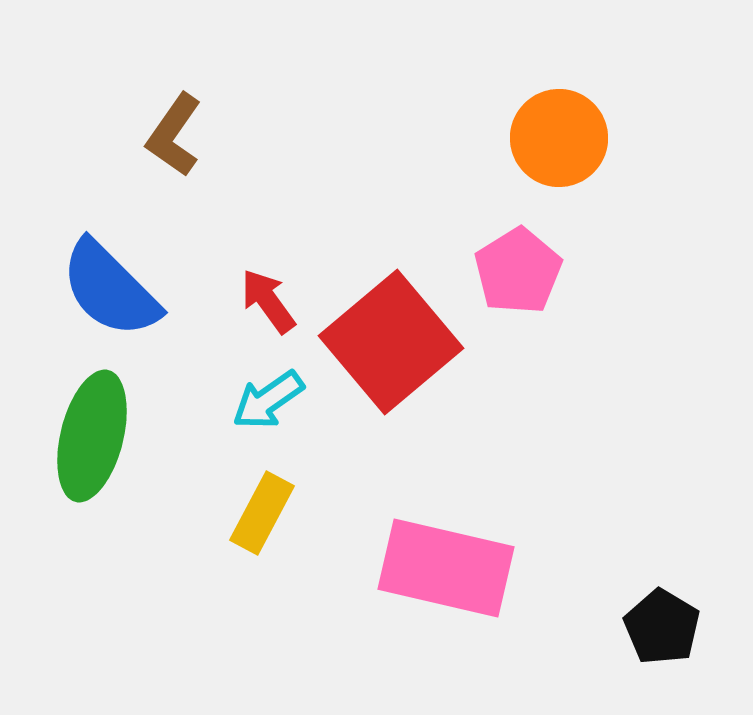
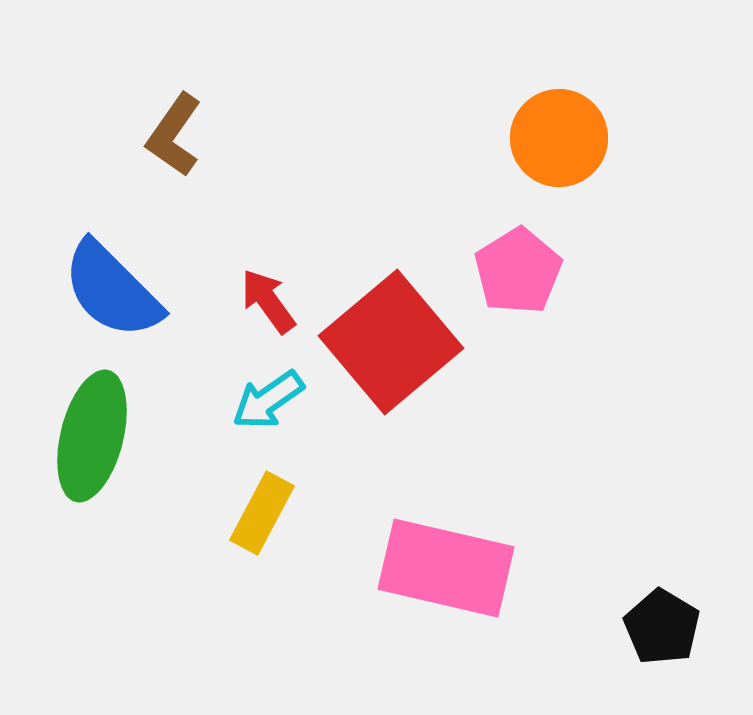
blue semicircle: moved 2 px right, 1 px down
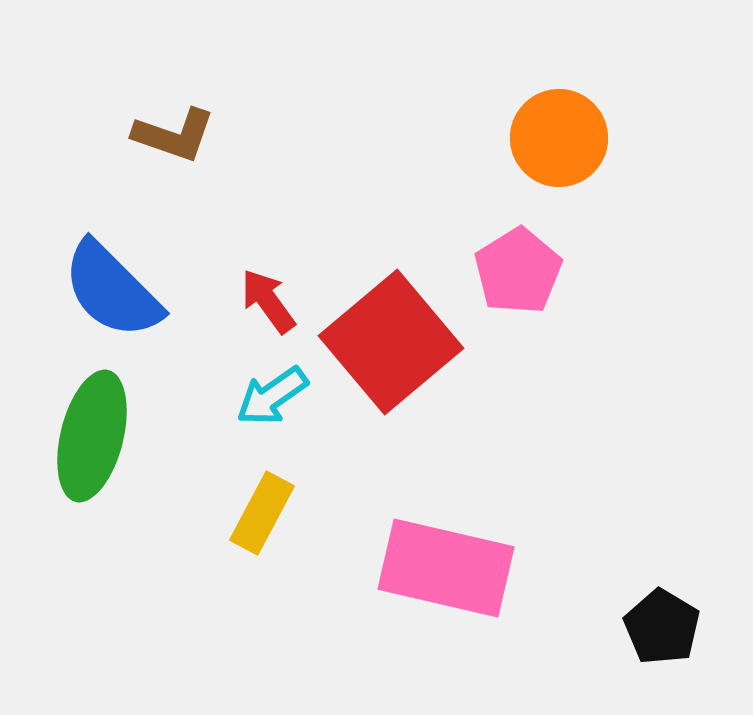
brown L-shape: rotated 106 degrees counterclockwise
cyan arrow: moved 4 px right, 4 px up
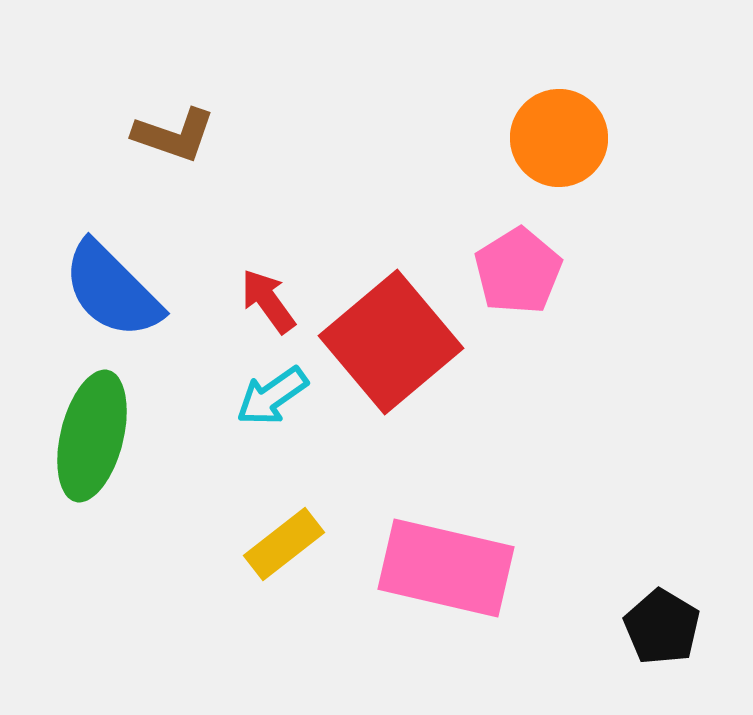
yellow rectangle: moved 22 px right, 31 px down; rotated 24 degrees clockwise
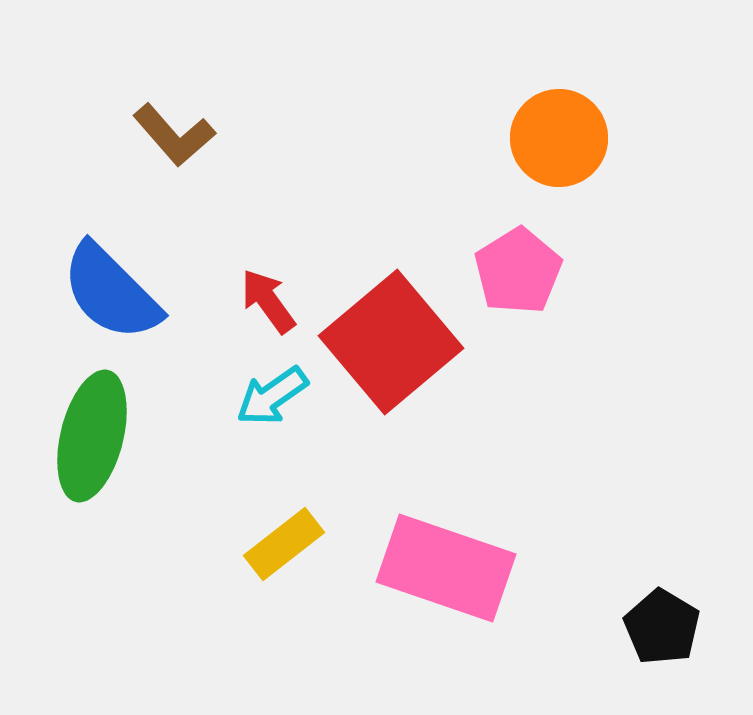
brown L-shape: rotated 30 degrees clockwise
blue semicircle: moved 1 px left, 2 px down
pink rectangle: rotated 6 degrees clockwise
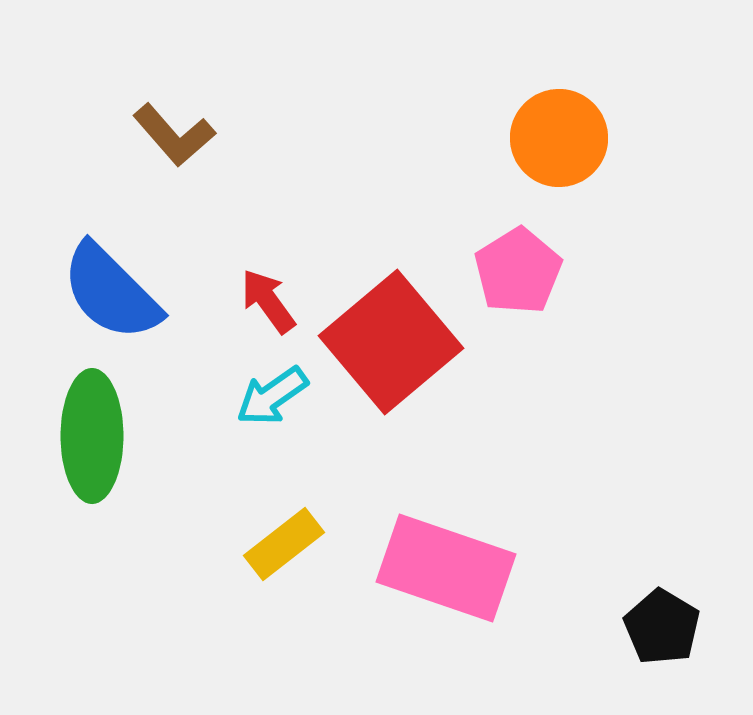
green ellipse: rotated 14 degrees counterclockwise
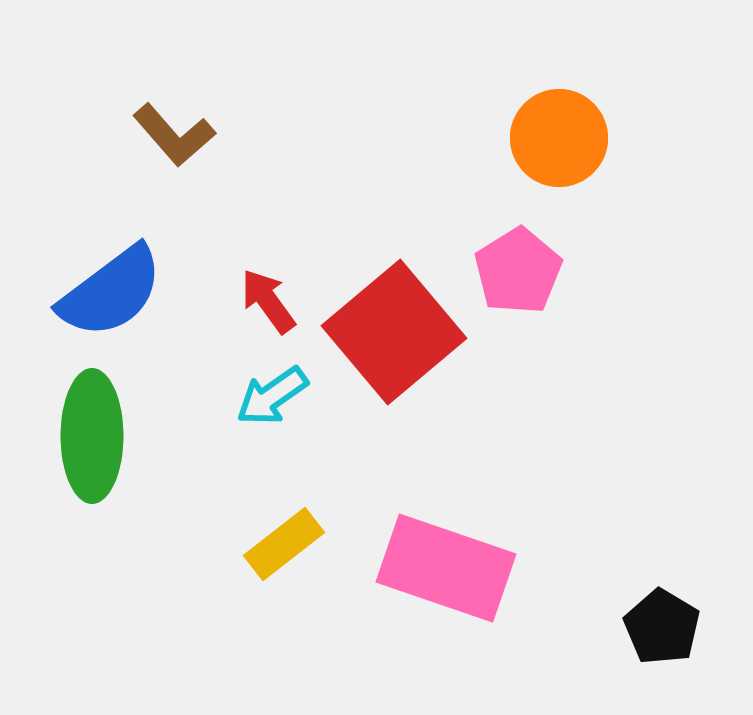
blue semicircle: rotated 82 degrees counterclockwise
red square: moved 3 px right, 10 px up
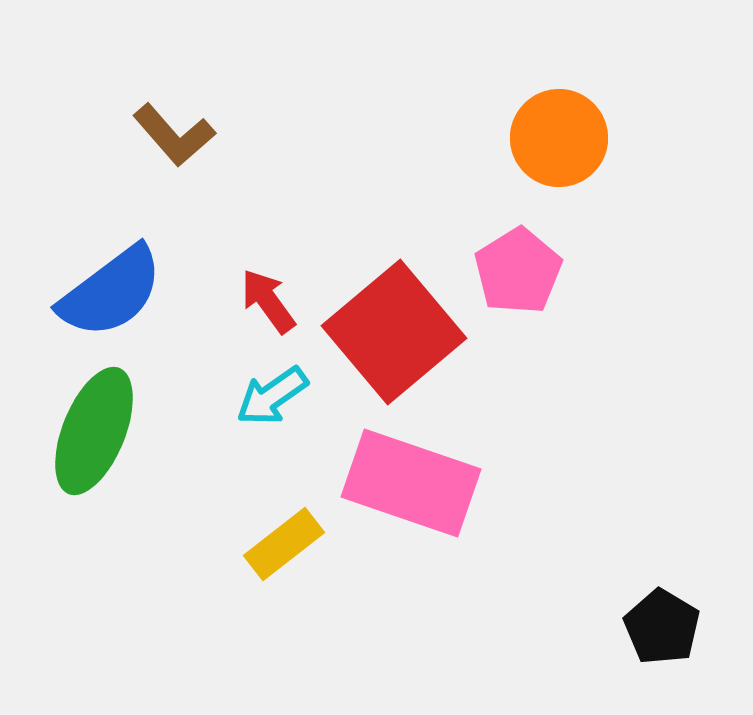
green ellipse: moved 2 px right, 5 px up; rotated 22 degrees clockwise
pink rectangle: moved 35 px left, 85 px up
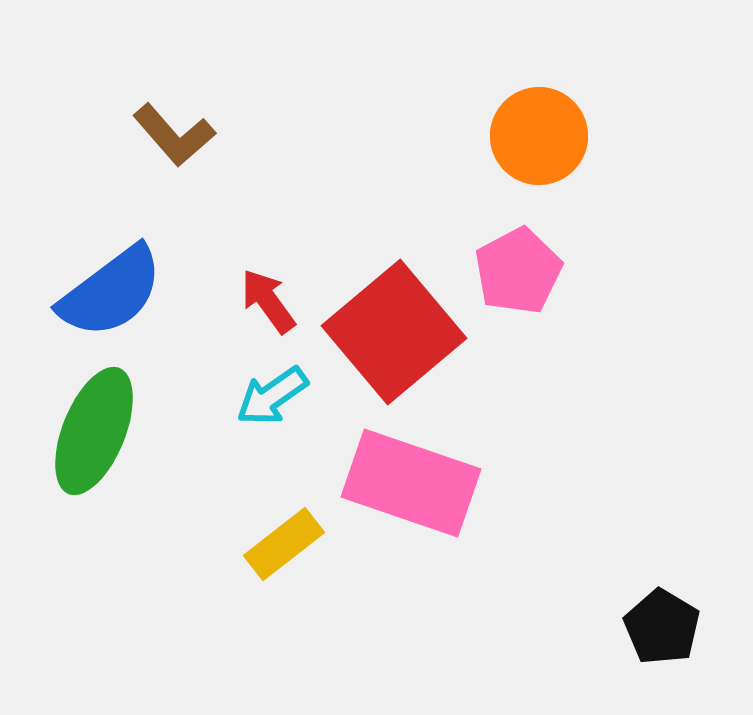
orange circle: moved 20 px left, 2 px up
pink pentagon: rotated 4 degrees clockwise
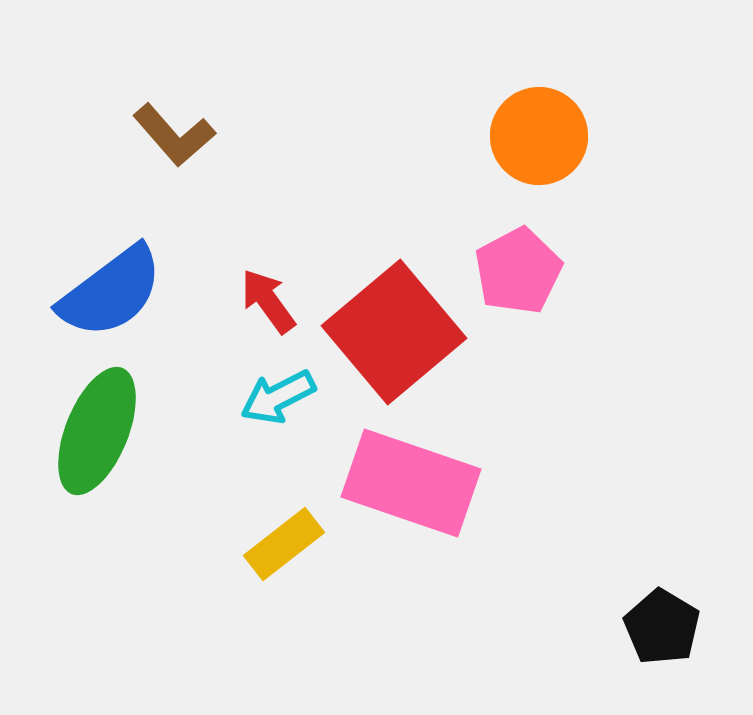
cyan arrow: moved 6 px right, 1 px down; rotated 8 degrees clockwise
green ellipse: moved 3 px right
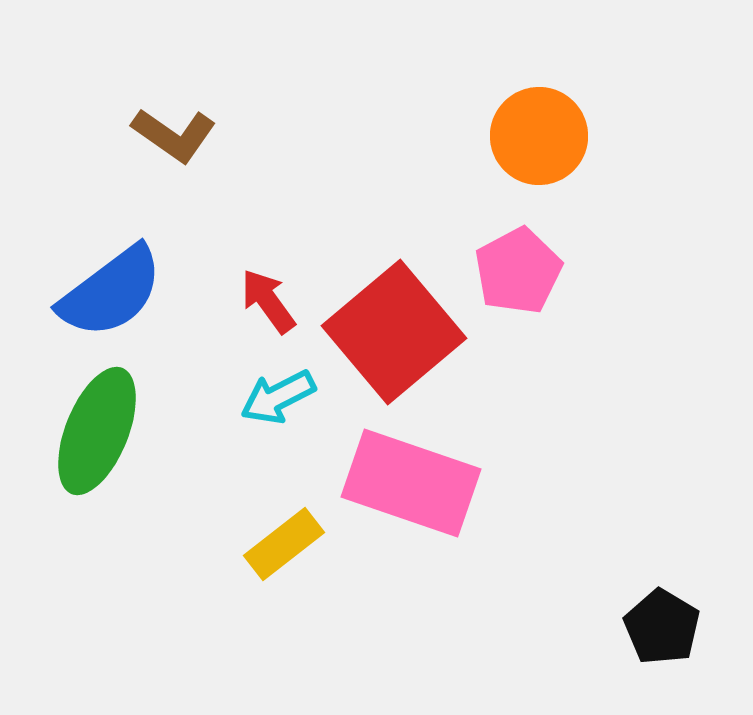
brown L-shape: rotated 14 degrees counterclockwise
